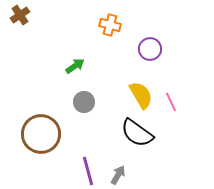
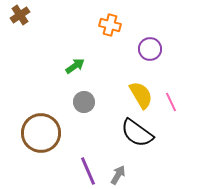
brown circle: moved 1 px up
purple line: rotated 8 degrees counterclockwise
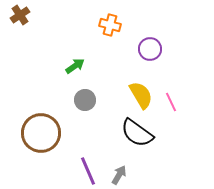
gray circle: moved 1 px right, 2 px up
gray arrow: moved 1 px right
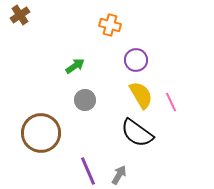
purple circle: moved 14 px left, 11 px down
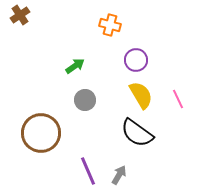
pink line: moved 7 px right, 3 px up
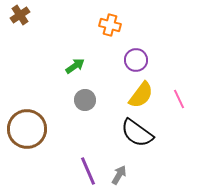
yellow semicircle: rotated 68 degrees clockwise
pink line: moved 1 px right
brown circle: moved 14 px left, 4 px up
